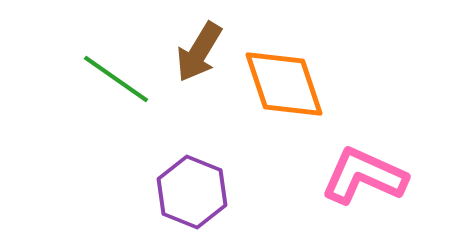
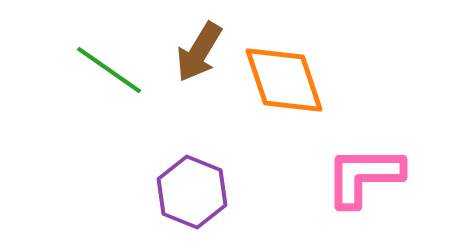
green line: moved 7 px left, 9 px up
orange diamond: moved 4 px up
pink L-shape: rotated 24 degrees counterclockwise
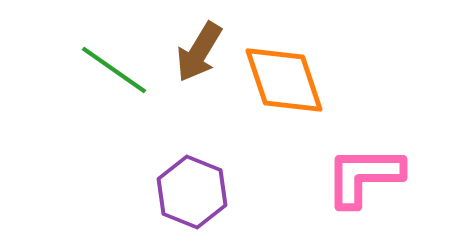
green line: moved 5 px right
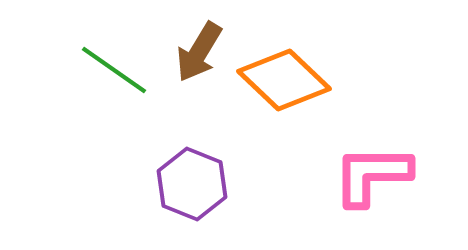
orange diamond: rotated 28 degrees counterclockwise
pink L-shape: moved 8 px right, 1 px up
purple hexagon: moved 8 px up
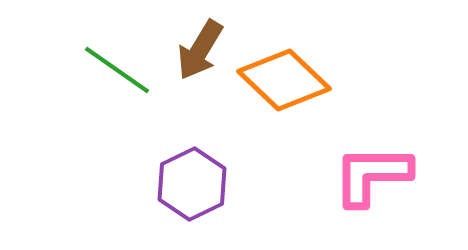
brown arrow: moved 1 px right, 2 px up
green line: moved 3 px right
purple hexagon: rotated 12 degrees clockwise
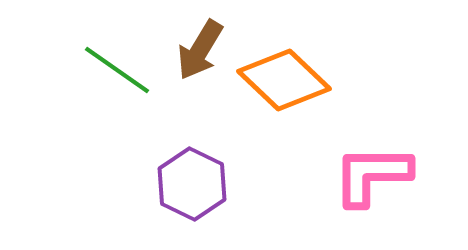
purple hexagon: rotated 8 degrees counterclockwise
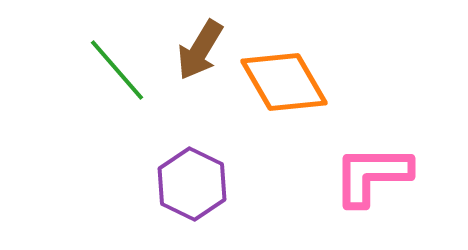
green line: rotated 14 degrees clockwise
orange diamond: moved 2 px down; rotated 16 degrees clockwise
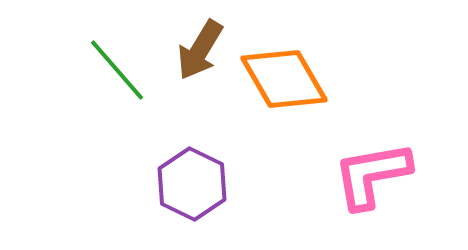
orange diamond: moved 3 px up
pink L-shape: rotated 10 degrees counterclockwise
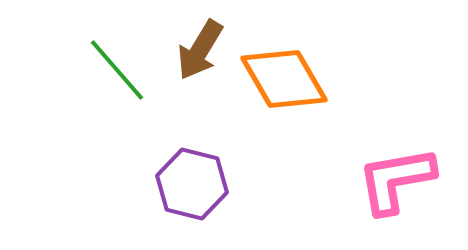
pink L-shape: moved 24 px right, 5 px down
purple hexagon: rotated 12 degrees counterclockwise
